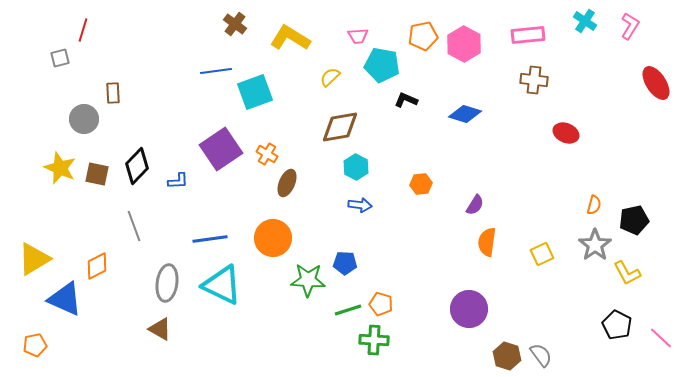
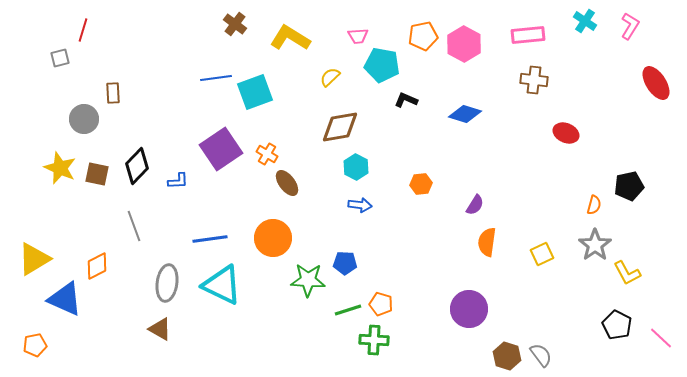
blue line at (216, 71): moved 7 px down
brown ellipse at (287, 183): rotated 60 degrees counterclockwise
black pentagon at (634, 220): moved 5 px left, 34 px up
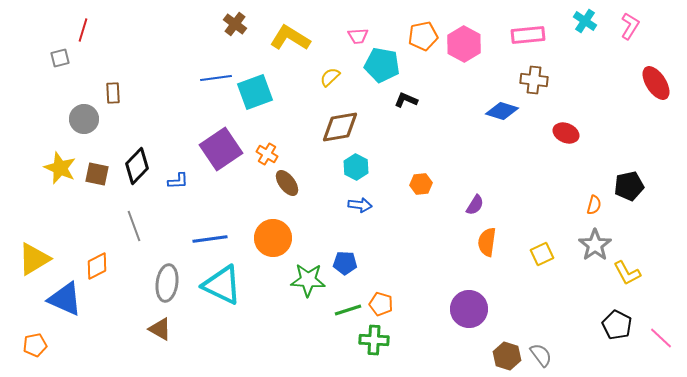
blue diamond at (465, 114): moved 37 px right, 3 px up
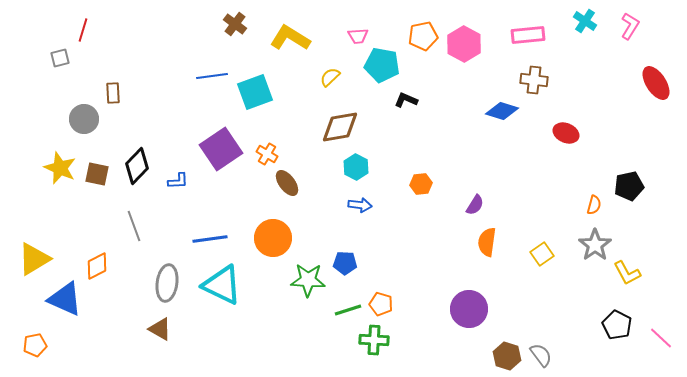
blue line at (216, 78): moved 4 px left, 2 px up
yellow square at (542, 254): rotated 10 degrees counterclockwise
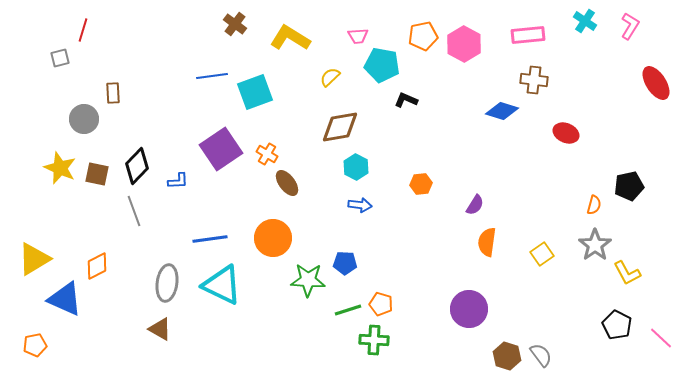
gray line at (134, 226): moved 15 px up
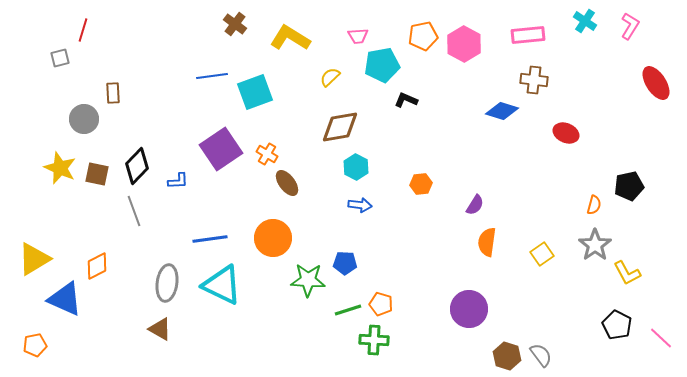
cyan pentagon at (382, 65): rotated 20 degrees counterclockwise
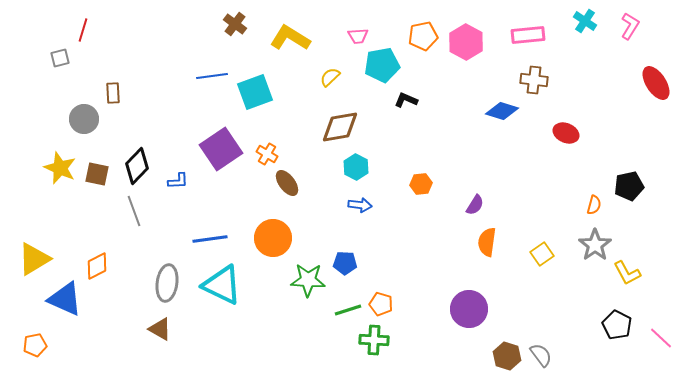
pink hexagon at (464, 44): moved 2 px right, 2 px up
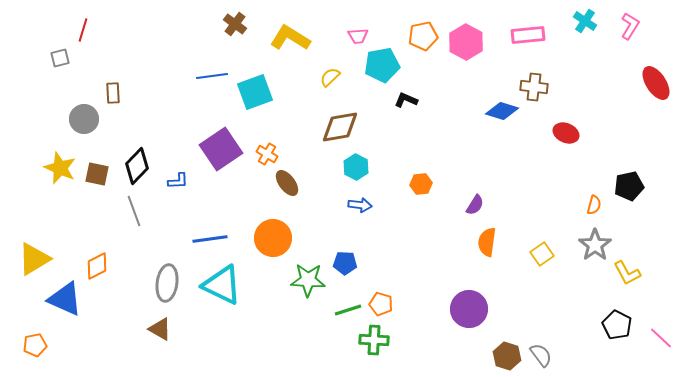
brown cross at (534, 80): moved 7 px down
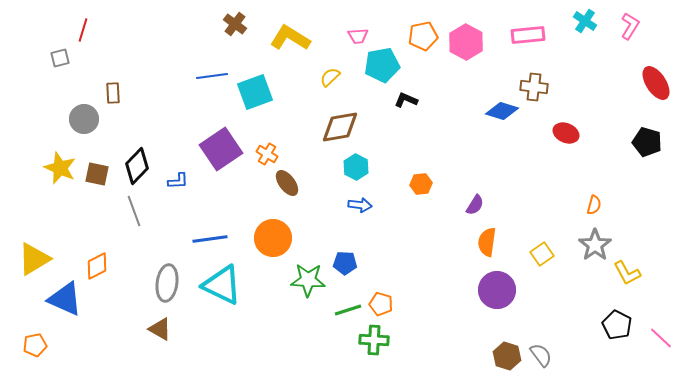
black pentagon at (629, 186): moved 18 px right, 44 px up; rotated 28 degrees clockwise
purple circle at (469, 309): moved 28 px right, 19 px up
